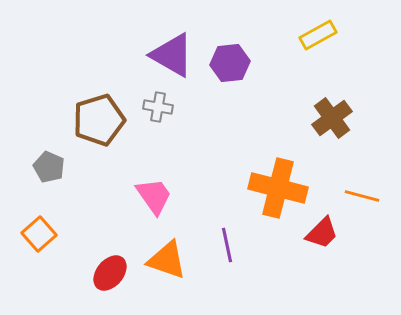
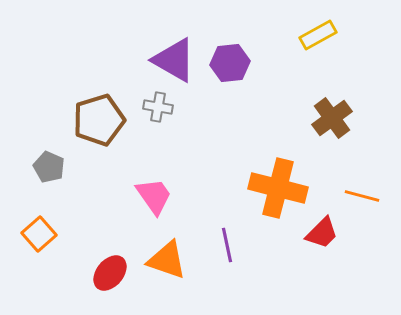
purple triangle: moved 2 px right, 5 px down
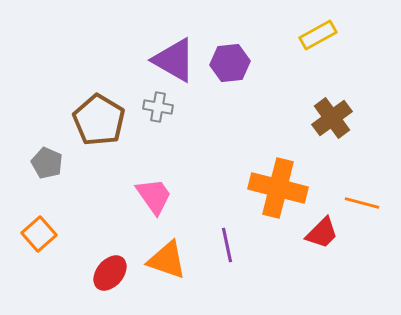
brown pentagon: rotated 24 degrees counterclockwise
gray pentagon: moved 2 px left, 4 px up
orange line: moved 7 px down
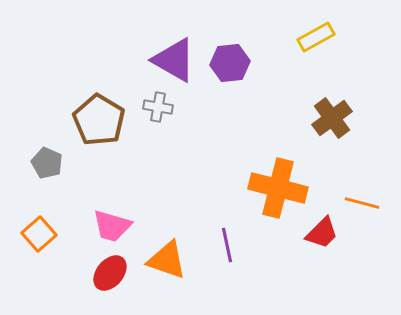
yellow rectangle: moved 2 px left, 2 px down
pink trapezoid: moved 42 px left, 30 px down; rotated 141 degrees clockwise
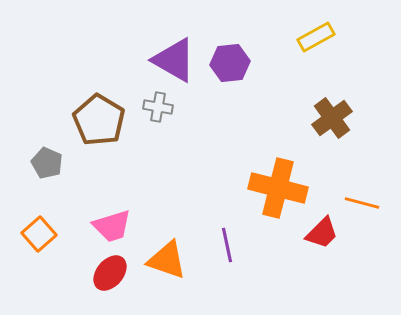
pink trapezoid: rotated 33 degrees counterclockwise
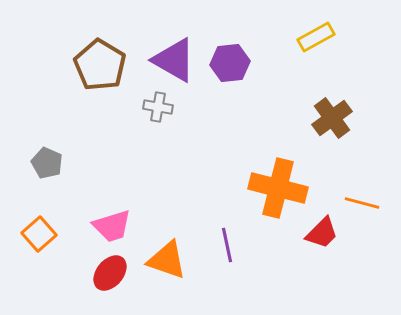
brown pentagon: moved 1 px right, 55 px up
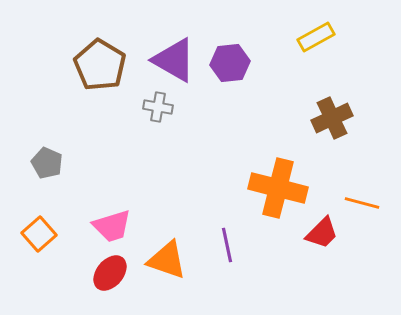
brown cross: rotated 12 degrees clockwise
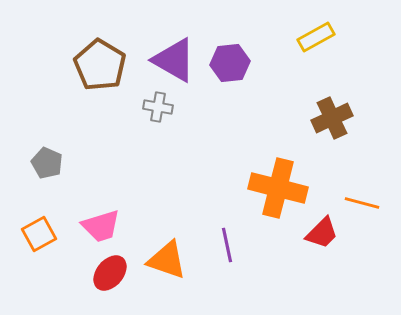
pink trapezoid: moved 11 px left
orange square: rotated 12 degrees clockwise
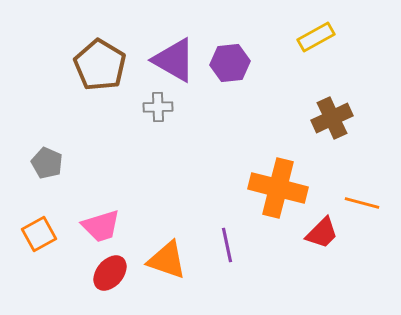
gray cross: rotated 12 degrees counterclockwise
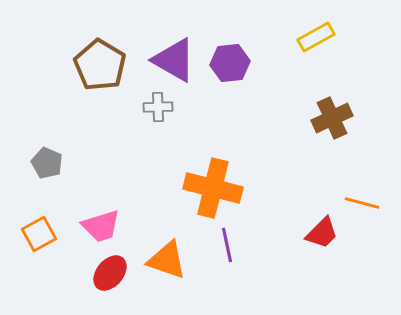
orange cross: moved 65 px left
